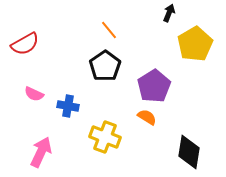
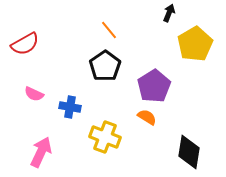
blue cross: moved 2 px right, 1 px down
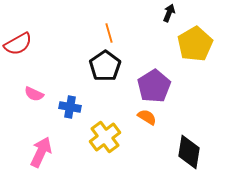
orange line: moved 3 px down; rotated 24 degrees clockwise
red semicircle: moved 7 px left
yellow cross: rotated 32 degrees clockwise
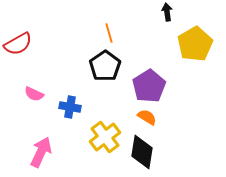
black arrow: moved 2 px left, 1 px up; rotated 30 degrees counterclockwise
purple pentagon: moved 5 px left
black diamond: moved 47 px left
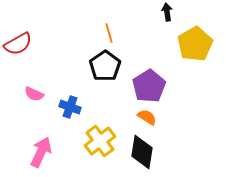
blue cross: rotated 10 degrees clockwise
yellow cross: moved 5 px left, 4 px down
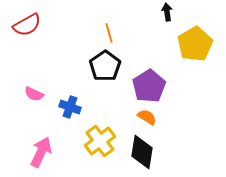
red semicircle: moved 9 px right, 19 px up
